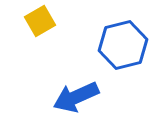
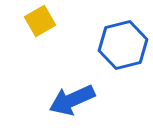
blue arrow: moved 4 px left, 3 px down
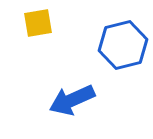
yellow square: moved 2 px left, 2 px down; rotated 20 degrees clockwise
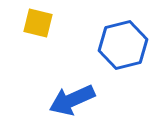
yellow square: rotated 24 degrees clockwise
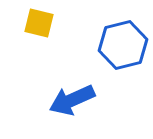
yellow square: moved 1 px right
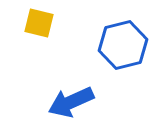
blue arrow: moved 1 px left, 2 px down
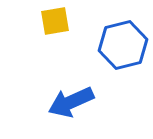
yellow square: moved 16 px right, 2 px up; rotated 24 degrees counterclockwise
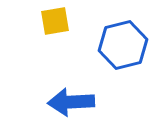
blue arrow: rotated 21 degrees clockwise
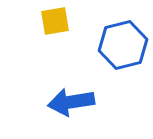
blue arrow: rotated 6 degrees counterclockwise
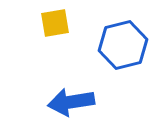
yellow square: moved 2 px down
